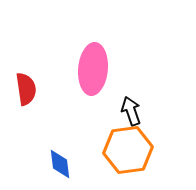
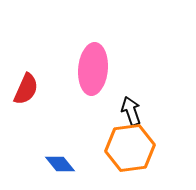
red semicircle: rotated 32 degrees clockwise
orange hexagon: moved 2 px right, 2 px up
blue diamond: rotated 32 degrees counterclockwise
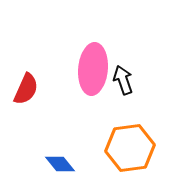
black arrow: moved 8 px left, 31 px up
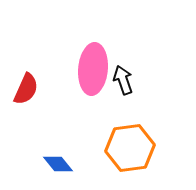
blue diamond: moved 2 px left
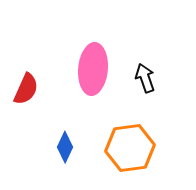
black arrow: moved 22 px right, 2 px up
blue diamond: moved 7 px right, 17 px up; rotated 64 degrees clockwise
